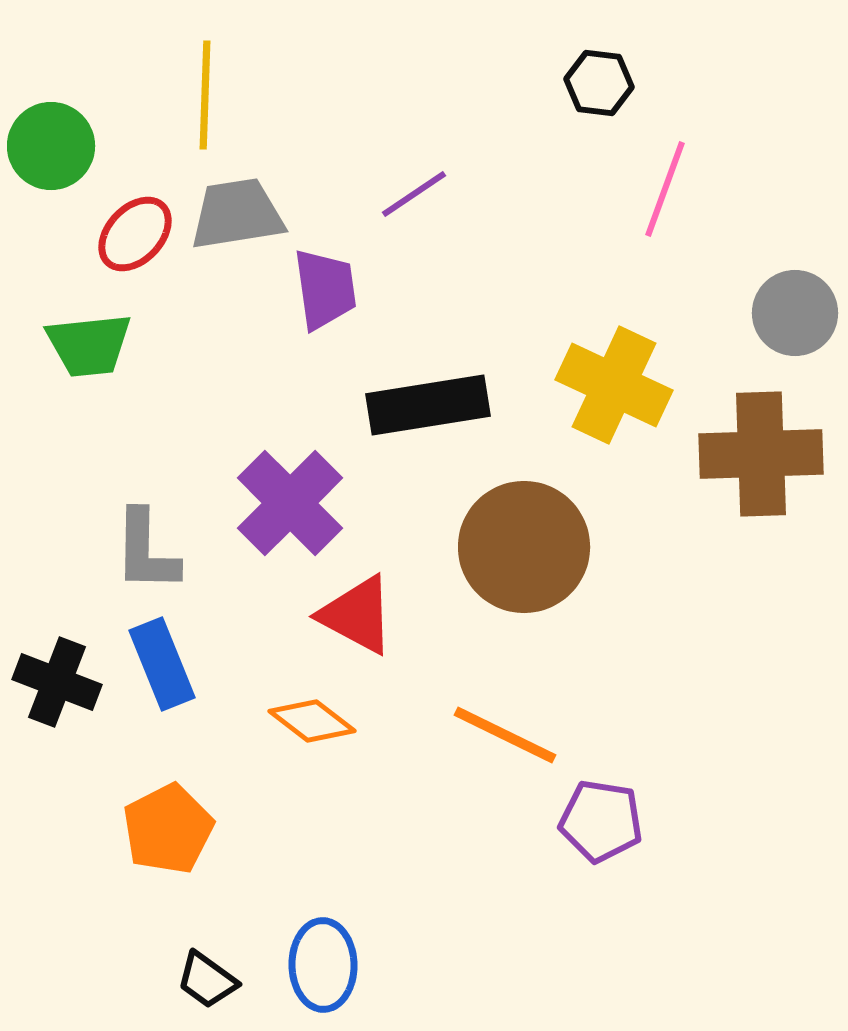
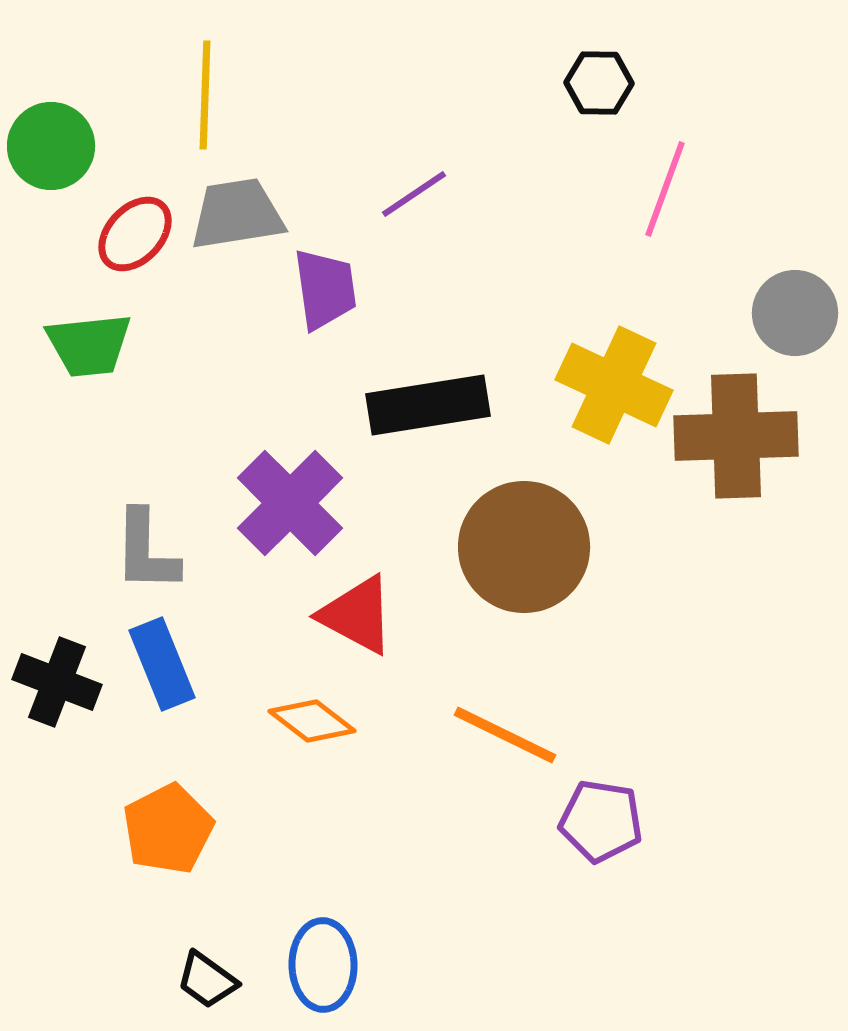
black hexagon: rotated 6 degrees counterclockwise
brown cross: moved 25 px left, 18 px up
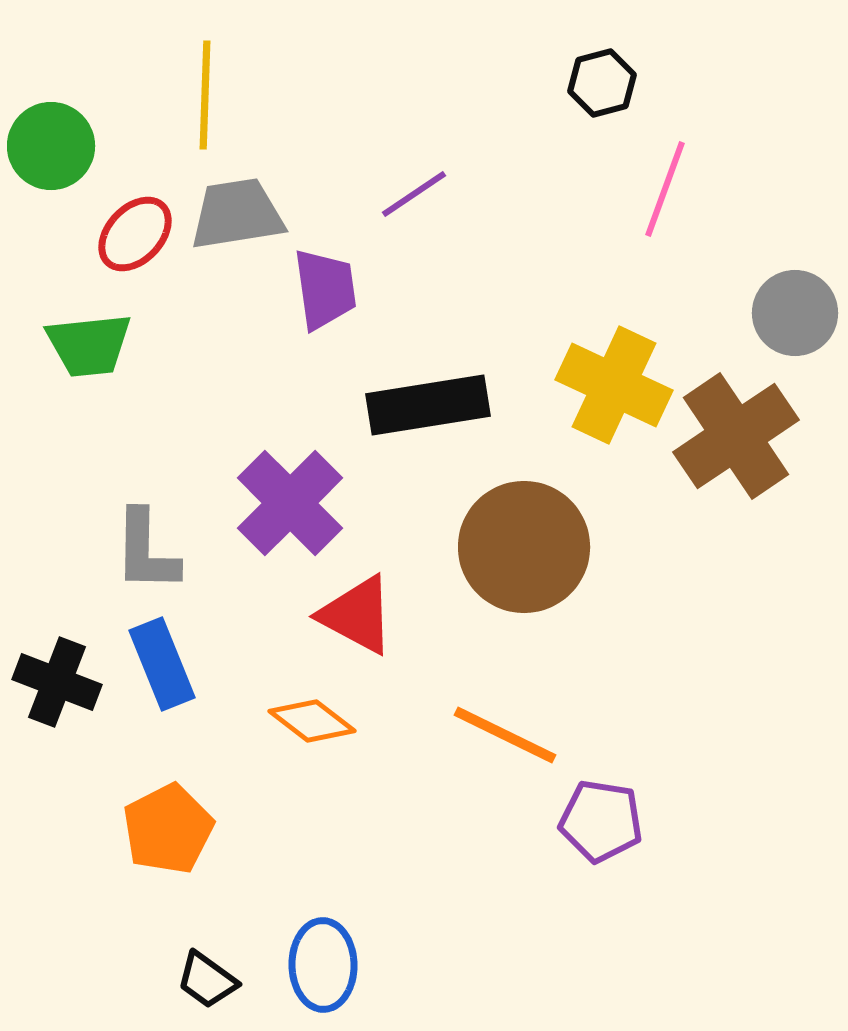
black hexagon: moved 3 px right; rotated 16 degrees counterclockwise
brown cross: rotated 32 degrees counterclockwise
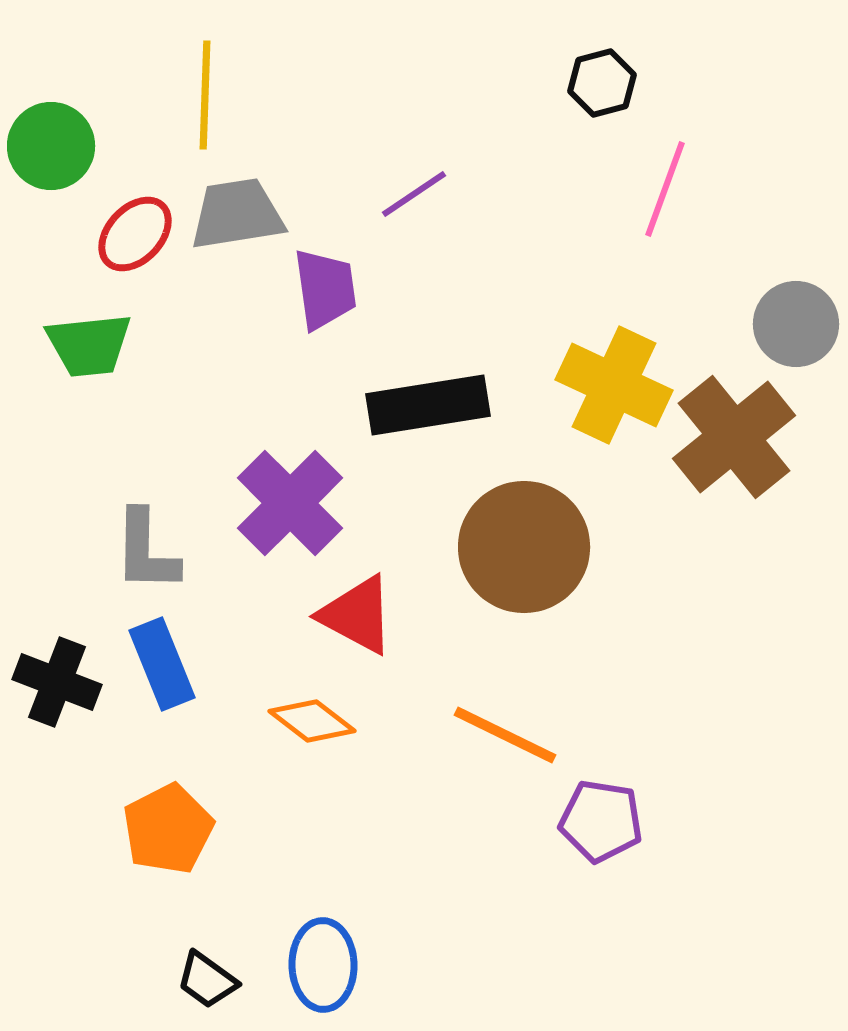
gray circle: moved 1 px right, 11 px down
brown cross: moved 2 px left, 1 px down; rotated 5 degrees counterclockwise
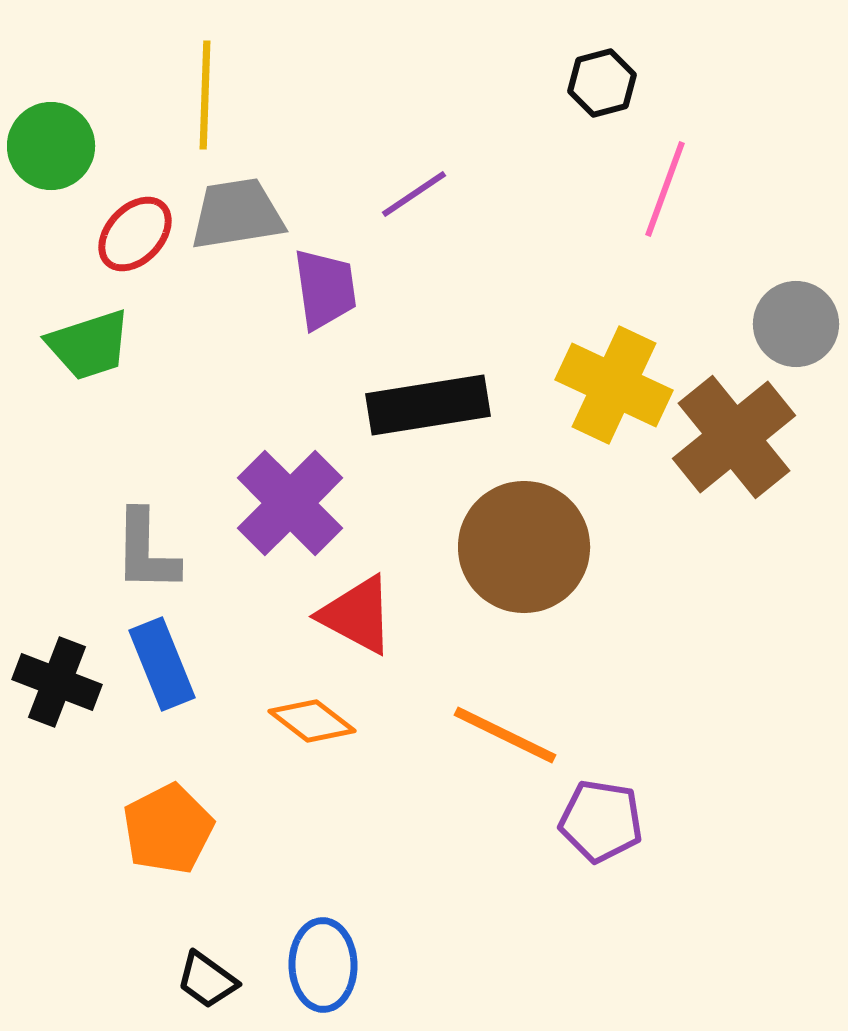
green trapezoid: rotated 12 degrees counterclockwise
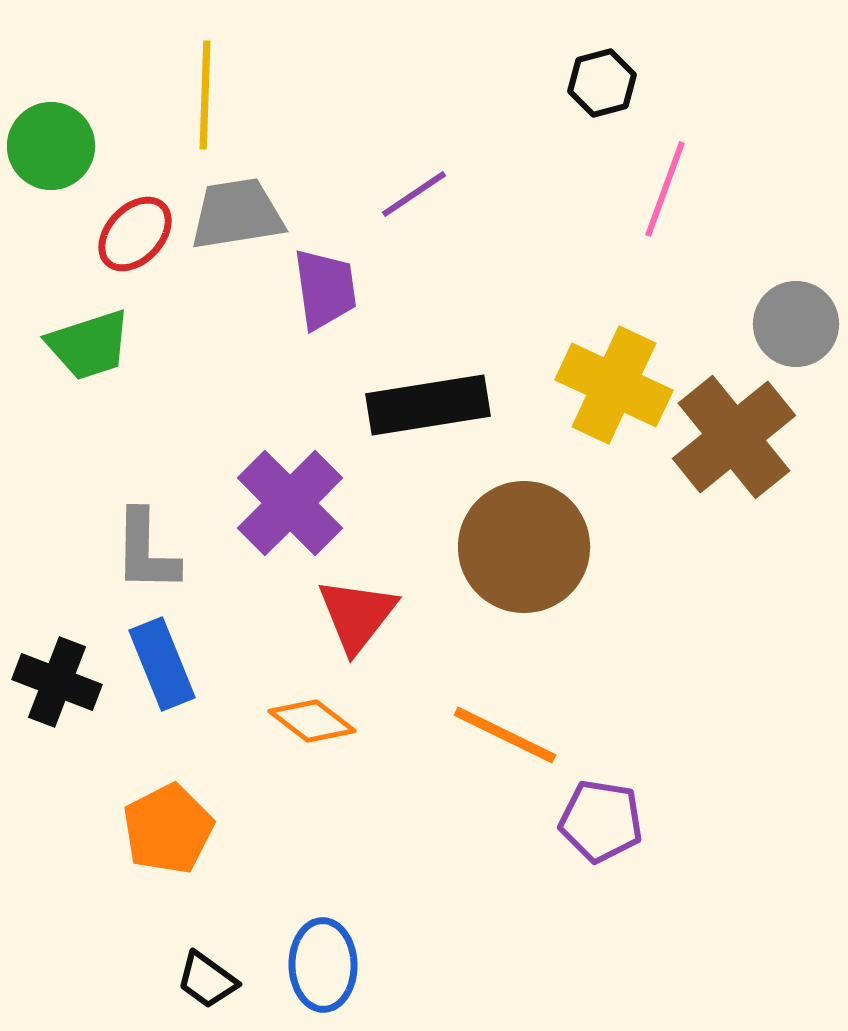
red triangle: rotated 40 degrees clockwise
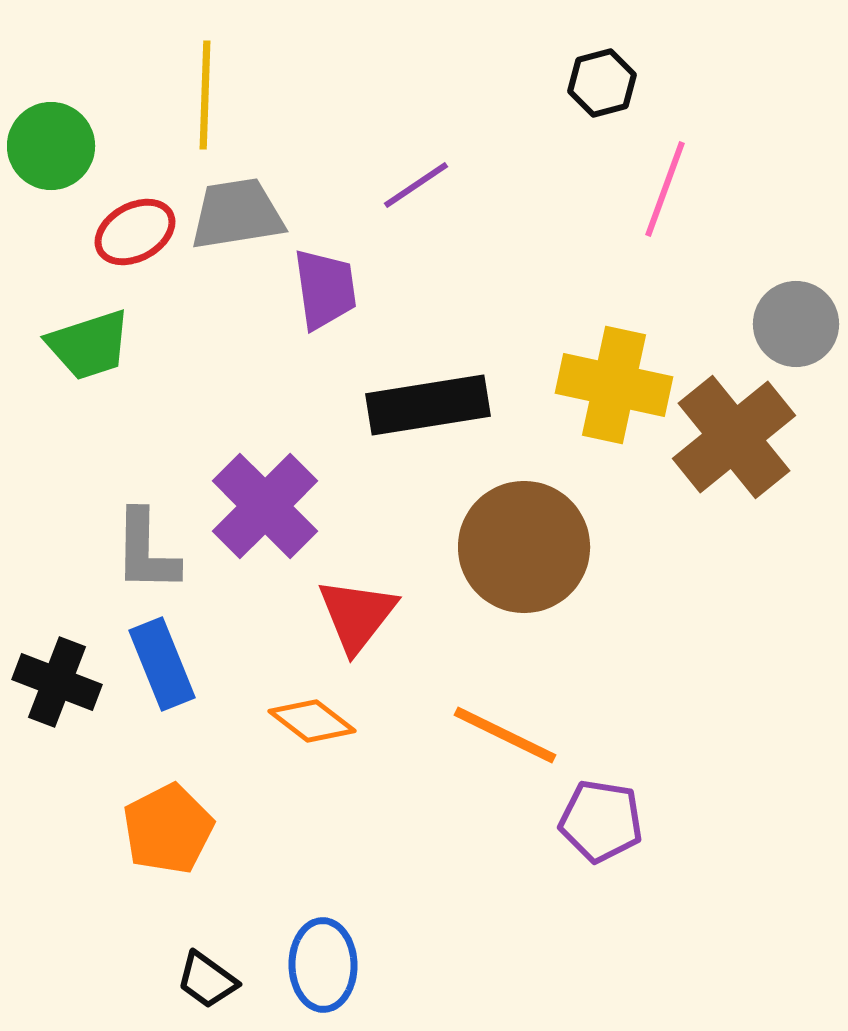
purple line: moved 2 px right, 9 px up
red ellipse: moved 2 px up; rotated 18 degrees clockwise
yellow cross: rotated 13 degrees counterclockwise
purple cross: moved 25 px left, 3 px down
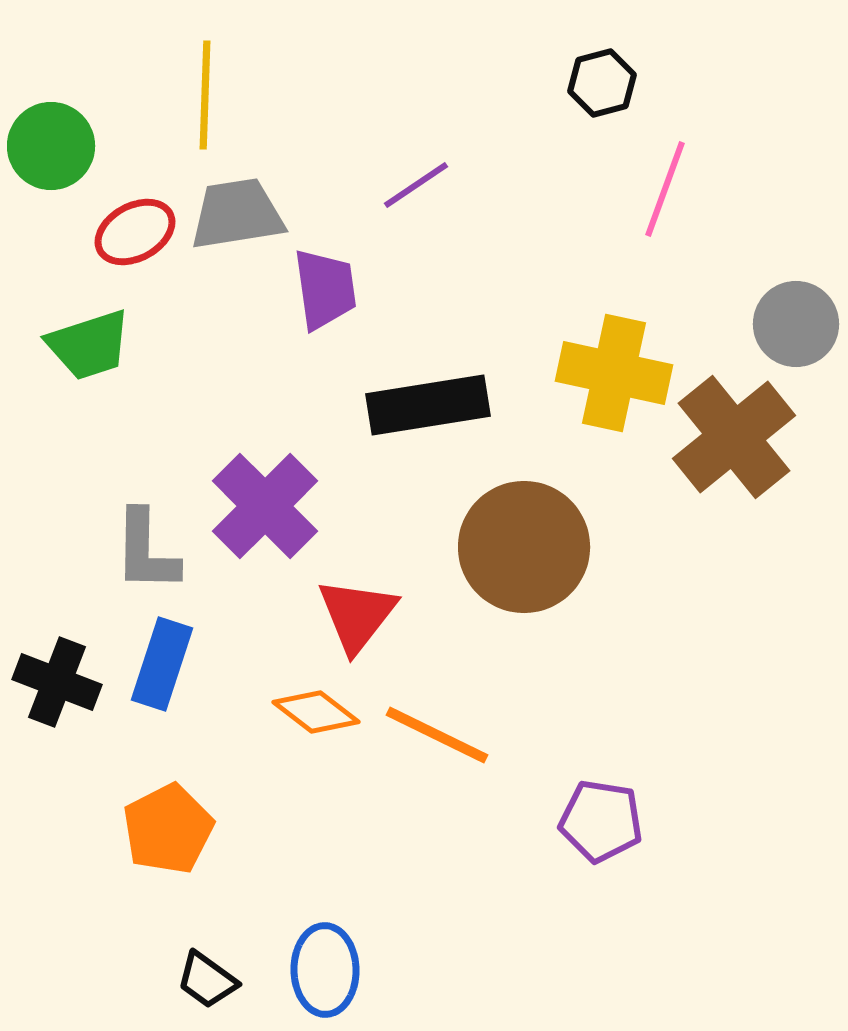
yellow cross: moved 12 px up
blue rectangle: rotated 40 degrees clockwise
orange diamond: moved 4 px right, 9 px up
orange line: moved 68 px left
blue ellipse: moved 2 px right, 5 px down
